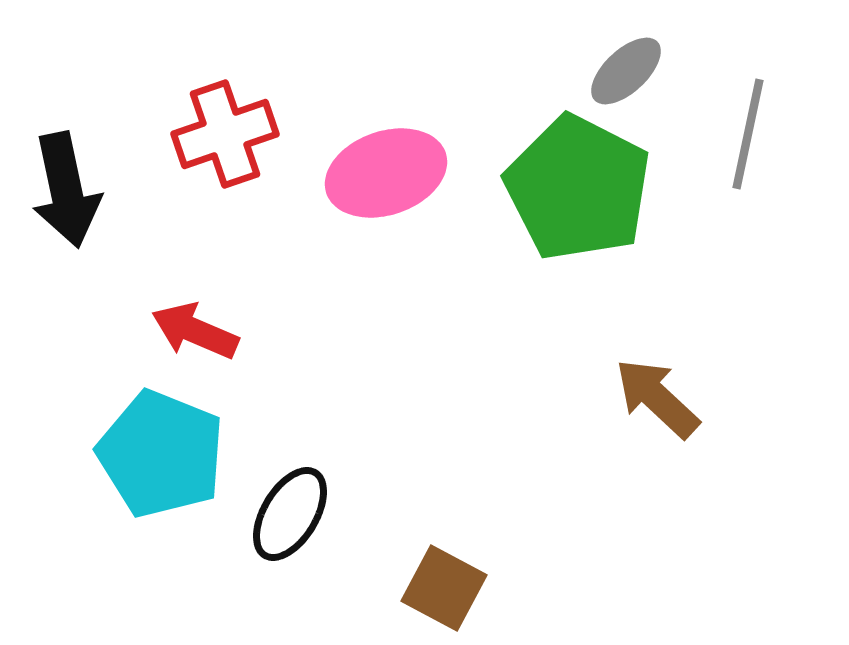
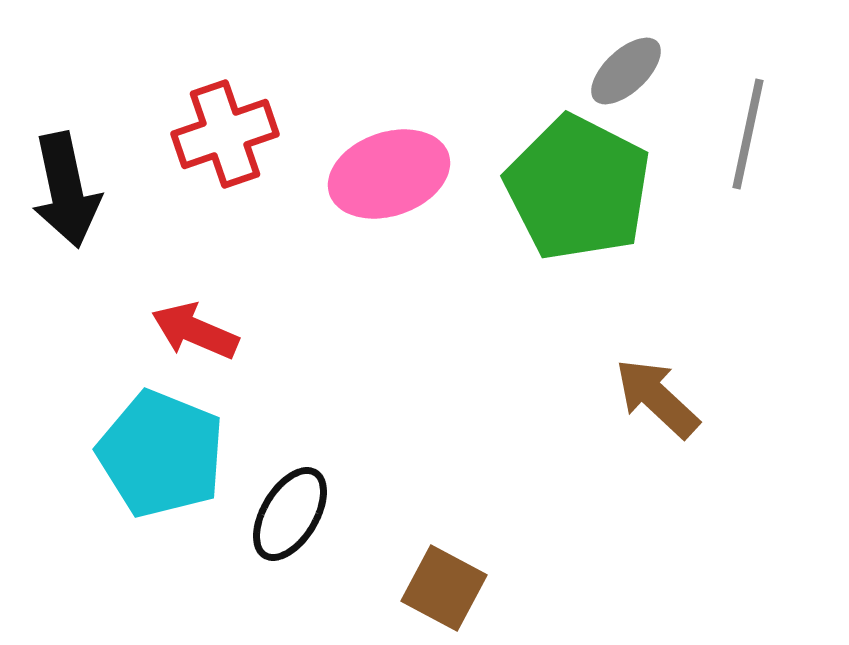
pink ellipse: moved 3 px right, 1 px down
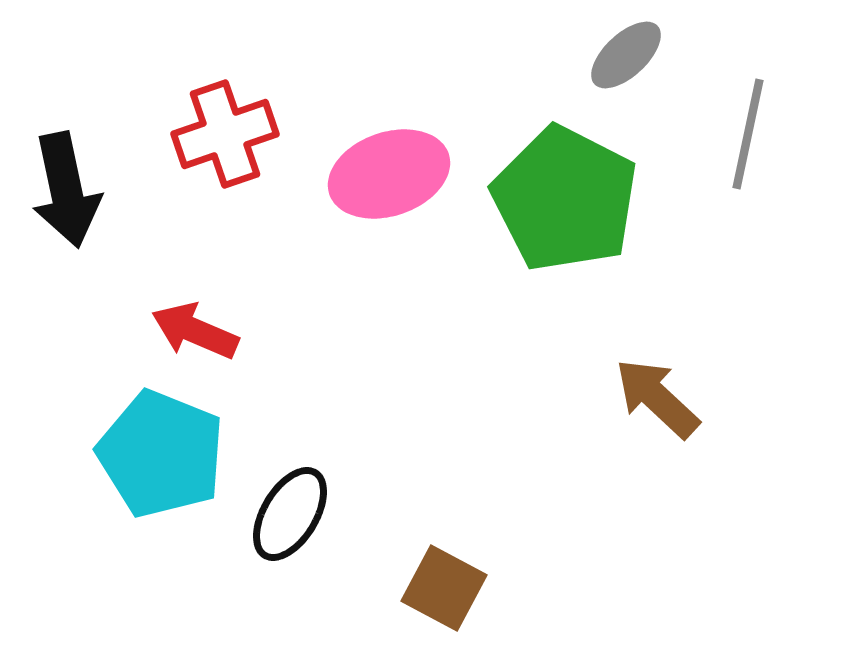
gray ellipse: moved 16 px up
green pentagon: moved 13 px left, 11 px down
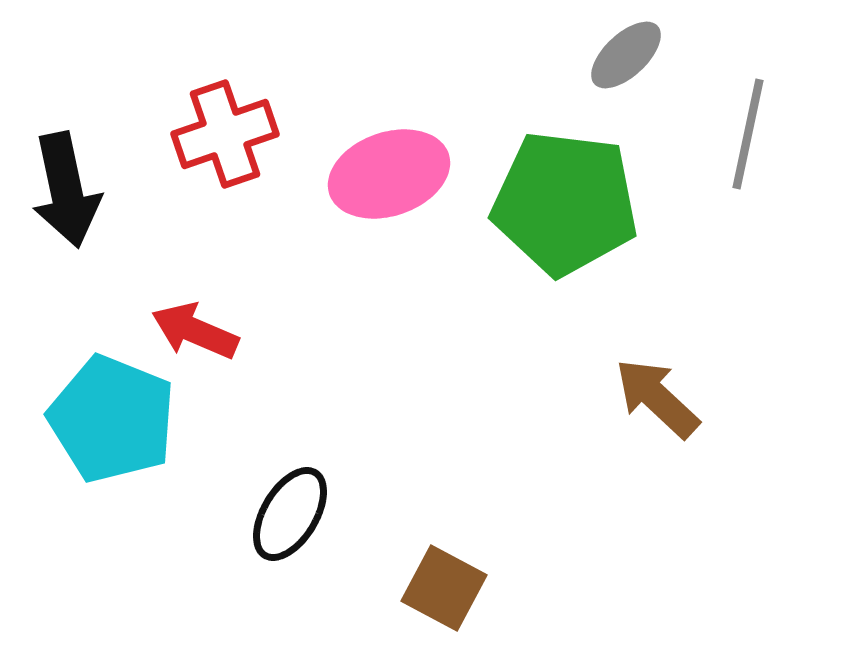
green pentagon: moved 4 px down; rotated 20 degrees counterclockwise
cyan pentagon: moved 49 px left, 35 px up
